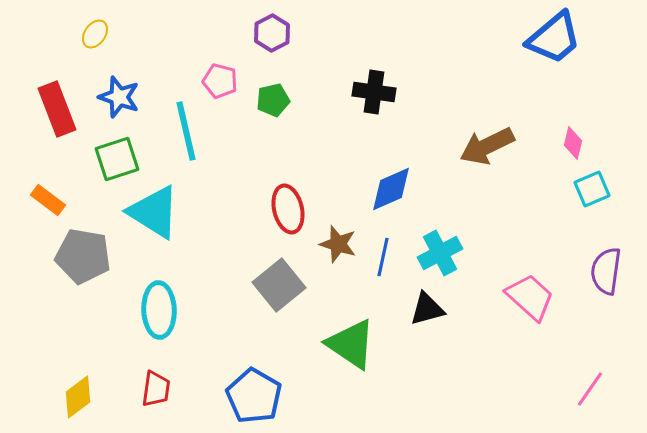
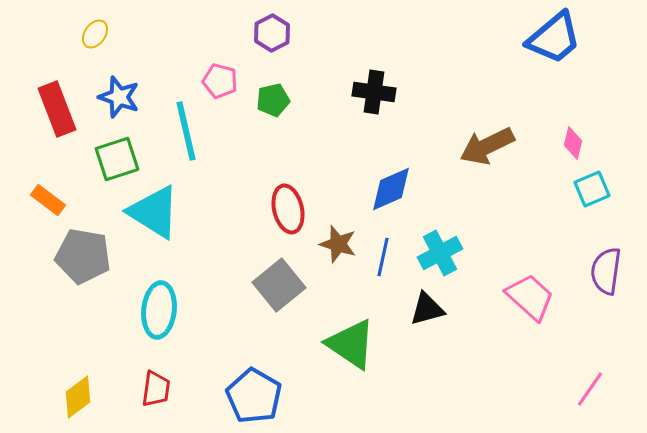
cyan ellipse: rotated 8 degrees clockwise
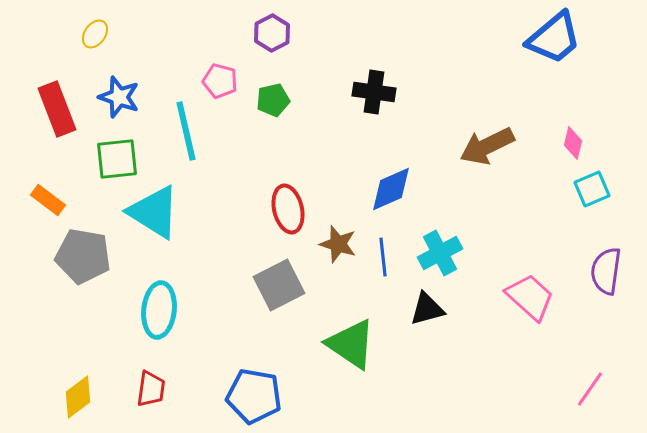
green square: rotated 12 degrees clockwise
blue line: rotated 18 degrees counterclockwise
gray square: rotated 12 degrees clockwise
red trapezoid: moved 5 px left
blue pentagon: rotated 20 degrees counterclockwise
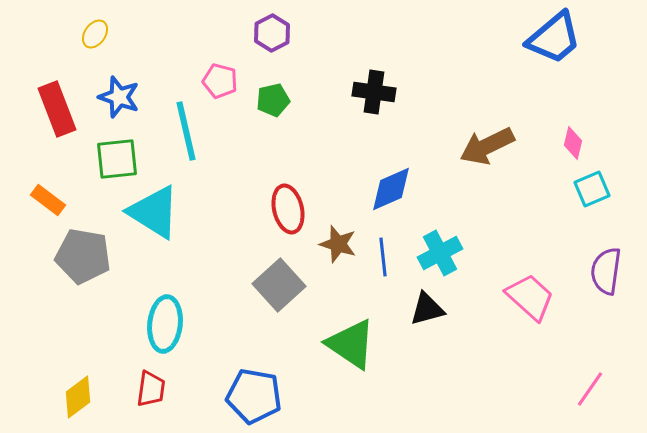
gray square: rotated 15 degrees counterclockwise
cyan ellipse: moved 6 px right, 14 px down
